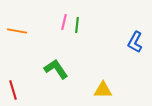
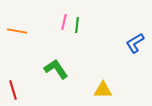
blue L-shape: moved 1 px down; rotated 30 degrees clockwise
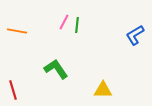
pink line: rotated 14 degrees clockwise
blue L-shape: moved 8 px up
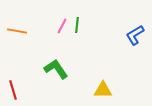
pink line: moved 2 px left, 4 px down
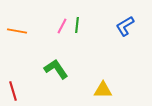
blue L-shape: moved 10 px left, 9 px up
red line: moved 1 px down
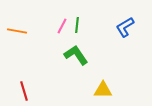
blue L-shape: moved 1 px down
green L-shape: moved 20 px right, 14 px up
red line: moved 11 px right
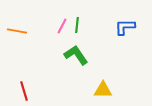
blue L-shape: rotated 30 degrees clockwise
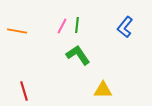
blue L-shape: rotated 50 degrees counterclockwise
green L-shape: moved 2 px right
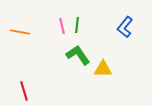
pink line: rotated 42 degrees counterclockwise
orange line: moved 3 px right, 1 px down
yellow triangle: moved 21 px up
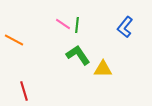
pink line: moved 1 px right, 2 px up; rotated 42 degrees counterclockwise
orange line: moved 6 px left, 8 px down; rotated 18 degrees clockwise
